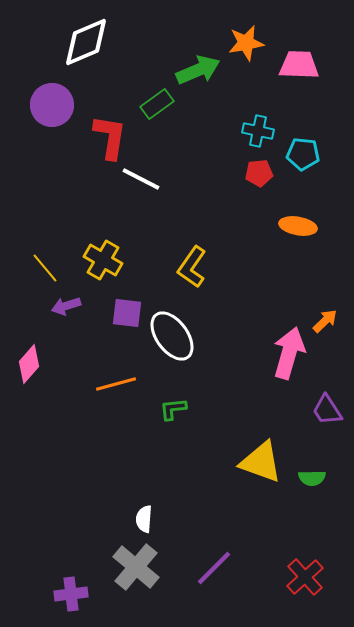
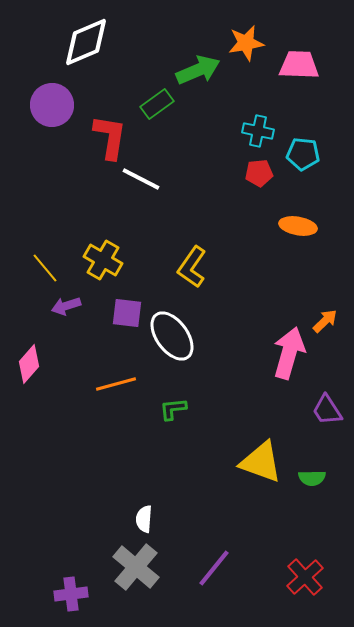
purple line: rotated 6 degrees counterclockwise
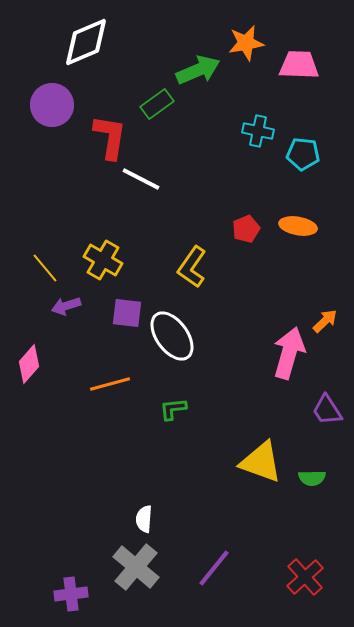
red pentagon: moved 13 px left, 56 px down; rotated 16 degrees counterclockwise
orange line: moved 6 px left
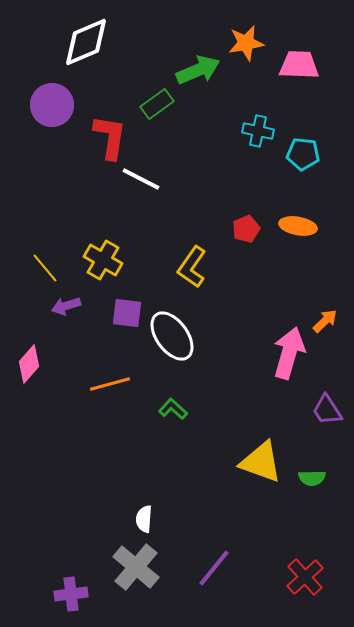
green L-shape: rotated 48 degrees clockwise
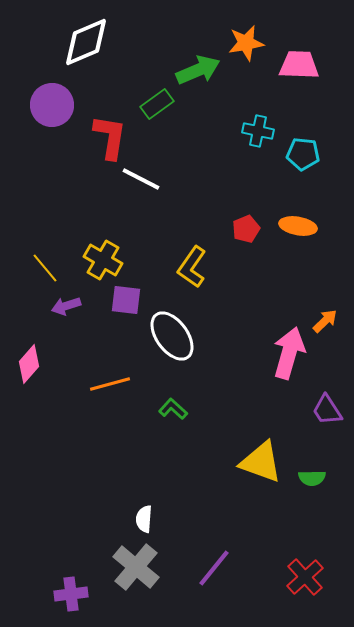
purple square: moved 1 px left, 13 px up
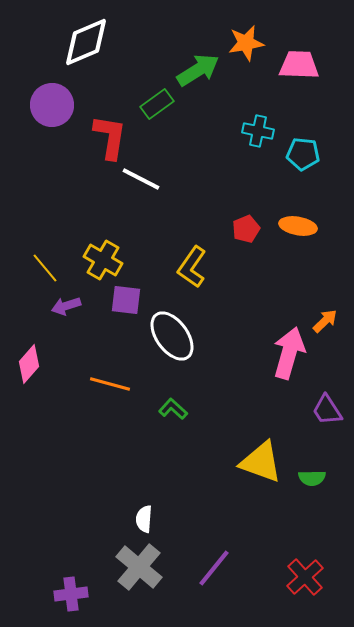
green arrow: rotated 9 degrees counterclockwise
orange line: rotated 30 degrees clockwise
gray cross: moved 3 px right
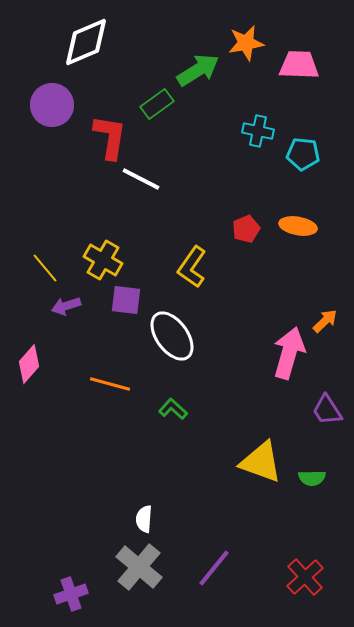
purple cross: rotated 12 degrees counterclockwise
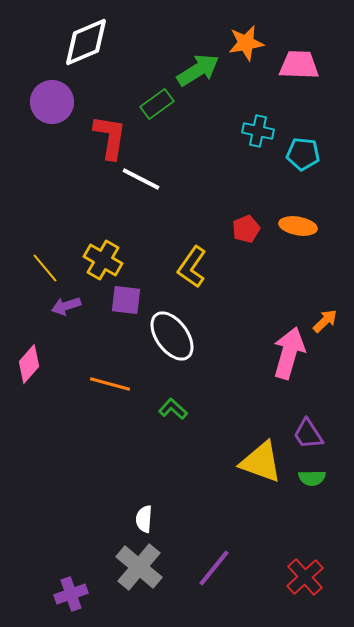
purple circle: moved 3 px up
purple trapezoid: moved 19 px left, 24 px down
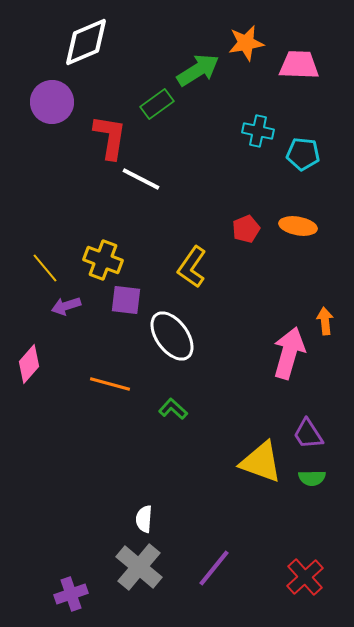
yellow cross: rotated 9 degrees counterclockwise
orange arrow: rotated 52 degrees counterclockwise
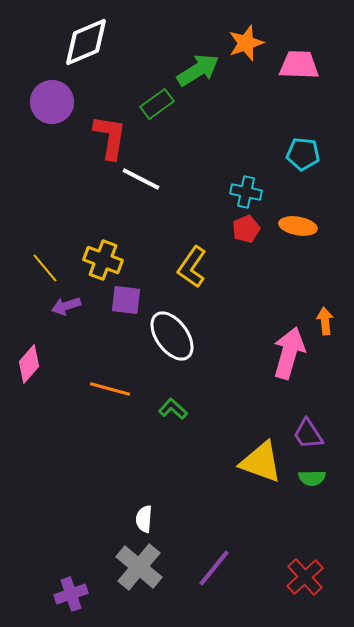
orange star: rotated 9 degrees counterclockwise
cyan cross: moved 12 px left, 61 px down
orange line: moved 5 px down
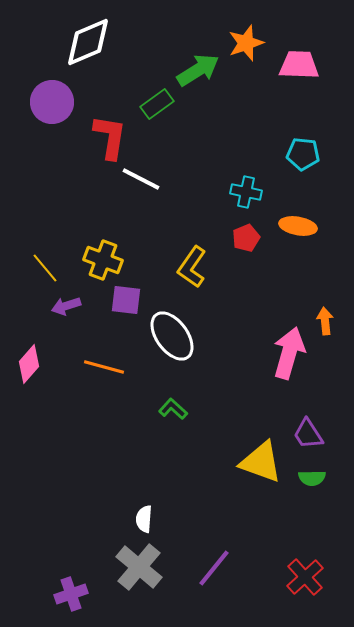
white diamond: moved 2 px right
red pentagon: moved 9 px down
orange line: moved 6 px left, 22 px up
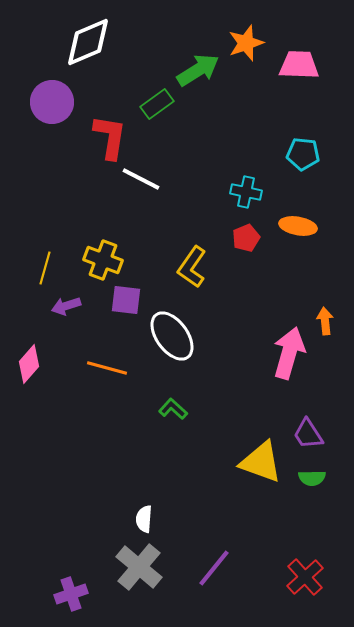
yellow line: rotated 56 degrees clockwise
orange line: moved 3 px right, 1 px down
